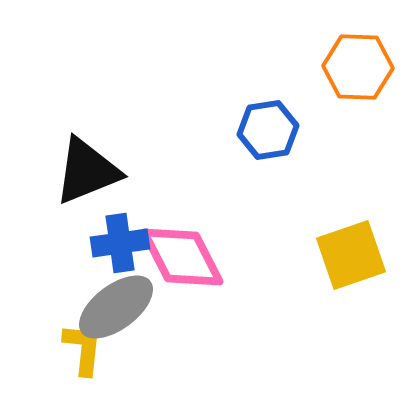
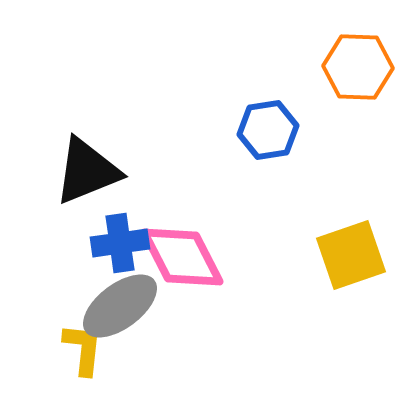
gray ellipse: moved 4 px right, 1 px up
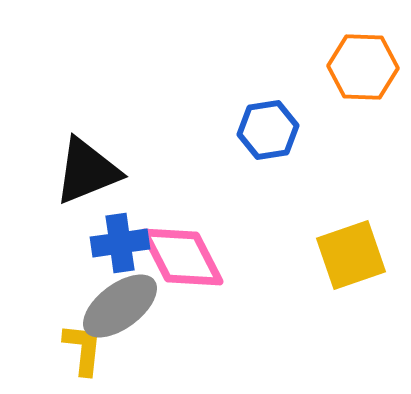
orange hexagon: moved 5 px right
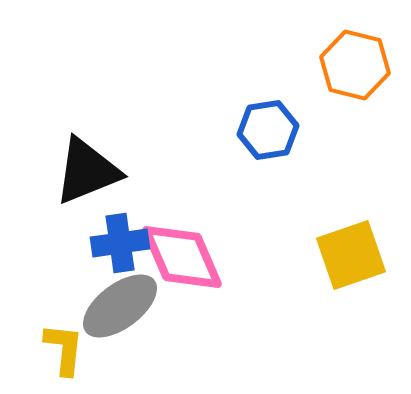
orange hexagon: moved 8 px left, 2 px up; rotated 12 degrees clockwise
pink diamond: rotated 4 degrees clockwise
yellow L-shape: moved 19 px left
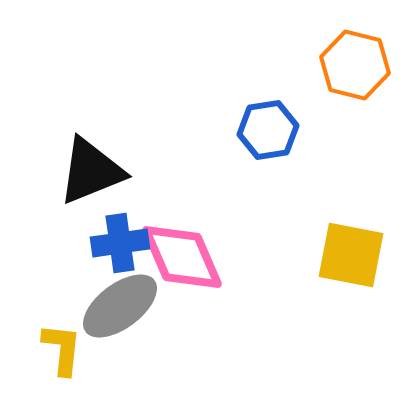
black triangle: moved 4 px right
yellow square: rotated 30 degrees clockwise
yellow L-shape: moved 2 px left
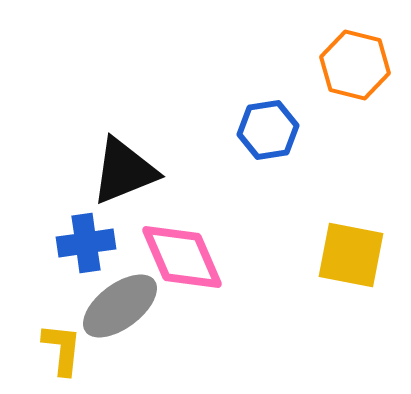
black triangle: moved 33 px right
blue cross: moved 34 px left
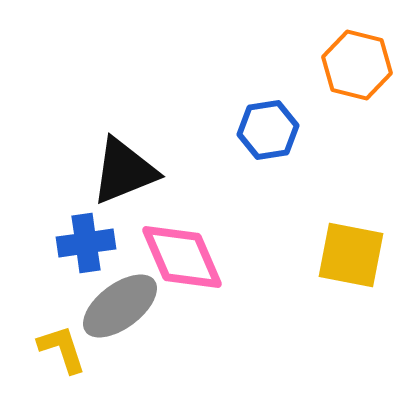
orange hexagon: moved 2 px right
yellow L-shape: rotated 24 degrees counterclockwise
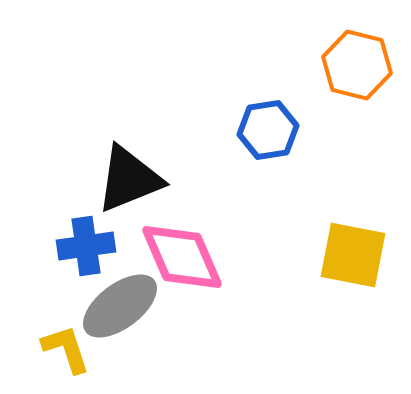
black triangle: moved 5 px right, 8 px down
blue cross: moved 3 px down
yellow square: moved 2 px right
yellow L-shape: moved 4 px right
